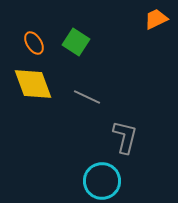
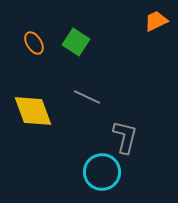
orange trapezoid: moved 2 px down
yellow diamond: moved 27 px down
cyan circle: moved 9 px up
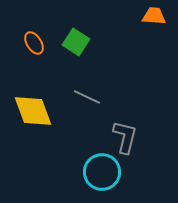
orange trapezoid: moved 2 px left, 5 px up; rotated 30 degrees clockwise
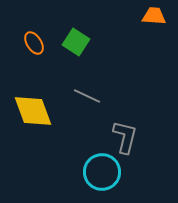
gray line: moved 1 px up
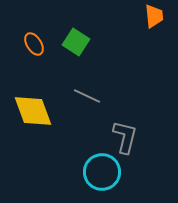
orange trapezoid: rotated 80 degrees clockwise
orange ellipse: moved 1 px down
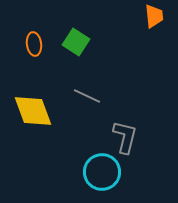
orange ellipse: rotated 25 degrees clockwise
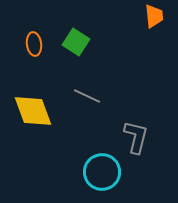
gray L-shape: moved 11 px right
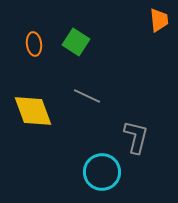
orange trapezoid: moved 5 px right, 4 px down
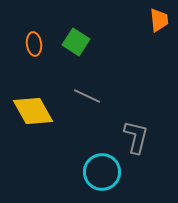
yellow diamond: rotated 9 degrees counterclockwise
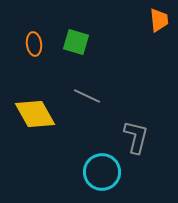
green square: rotated 16 degrees counterclockwise
yellow diamond: moved 2 px right, 3 px down
